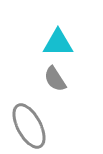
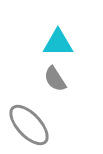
gray ellipse: moved 1 px up; rotated 15 degrees counterclockwise
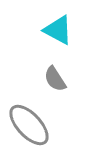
cyan triangle: moved 13 px up; rotated 28 degrees clockwise
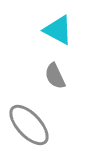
gray semicircle: moved 3 px up; rotated 8 degrees clockwise
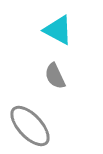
gray ellipse: moved 1 px right, 1 px down
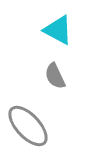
gray ellipse: moved 2 px left
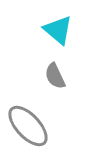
cyan triangle: rotated 12 degrees clockwise
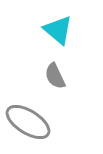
gray ellipse: moved 4 px up; rotated 15 degrees counterclockwise
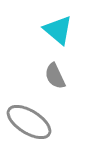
gray ellipse: moved 1 px right
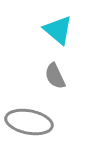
gray ellipse: rotated 21 degrees counterclockwise
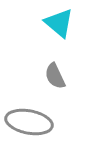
cyan triangle: moved 1 px right, 7 px up
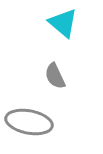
cyan triangle: moved 4 px right
